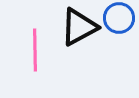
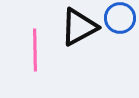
blue circle: moved 1 px right
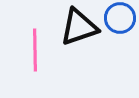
black triangle: rotated 9 degrees clockwise
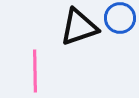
pink line: moved 21 px down
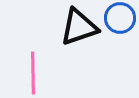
pink line: moved 2 px left, 2 px down
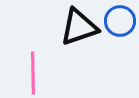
blue circle: moved 3 px down
